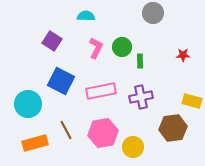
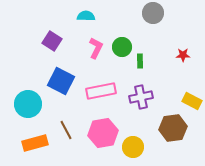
yellow rectangle: rotated 12 degrees clockwise
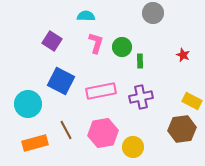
pink L-shape: moved 5 px up; rotated 10 degrees counterclockwise
red star: rotated 24 degrees clockwise
brown hexagon: moved 9 px right, 1 px down
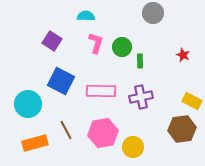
pink rectangle: rotated 12 degrees clockwise
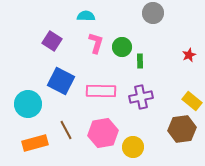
red star: moved 6 px right; rotated 24 degrees clockwise
yellow rectangle: rotated 12 degrees clockwise
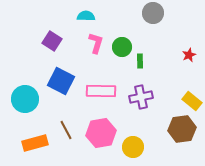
cyan circle: moved 3 px left, 5 px up
pink hexagon: moved 2 px left
